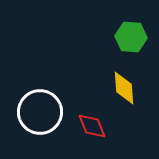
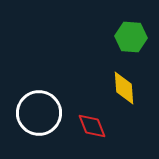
white circle: moved 1 px left, 1 px down
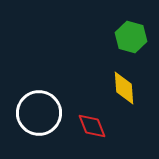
green hexagon: rotated 12 degrees clockwise
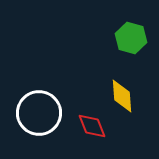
green hexagon: moved 1 px down
yellow diamond: moved 2 px left, 8 px down
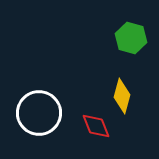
yellow diamond: rotated 20 degrees clockwise
red diamond: moved 4 px right
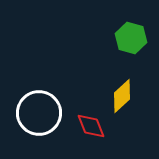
yellow diamond: rotated 32 degrees clockwise
red diamond: moved 5 px left
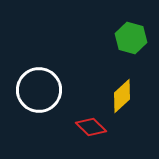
white circle: moved 23 px up
red diamond: moved 1 px down; rotated 24 degrees counterclockwise
